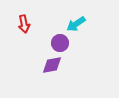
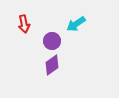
purple circle: moved 8 px left, 2 px up
purple diamond: rotated 25 degrees counterclockwise
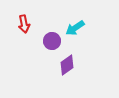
cyan arrow: moved 1 px left, 4 px down
purple diamond: moved 15 px right
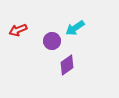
red arrow: moved 6 px left, 6 px down; rotated 78 degrees clockwise
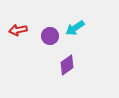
red arrow: rotated 12 degrees clockwise
purple circle: moved 2 px left, 5 px up
